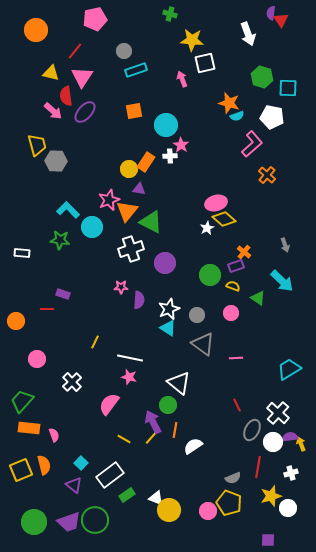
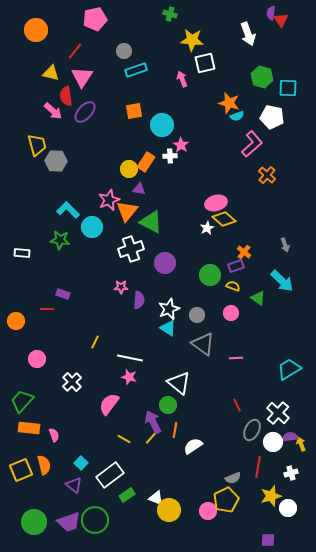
cyan circle at (166, 125): moved 4 px left
yellow pentagon at (229, 503): moved 3 px left, 3 px up; rotated 25 degrees clockwise
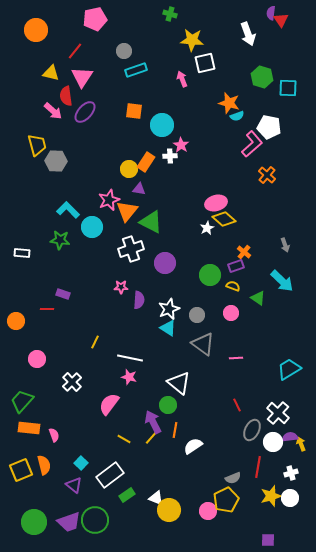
orange square at (134, 111): rotated 18 degrees clockwise
white pentagon at (272, 117): moved 3 px left, 10 px down
white circle at (288, 508): moved 2 px right, 10 px up
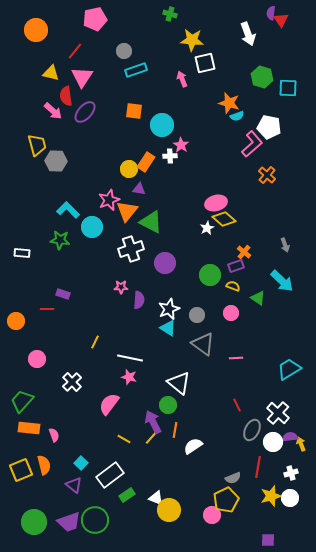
pink circle at (208, 511): moved 4 px right, 4 px down
